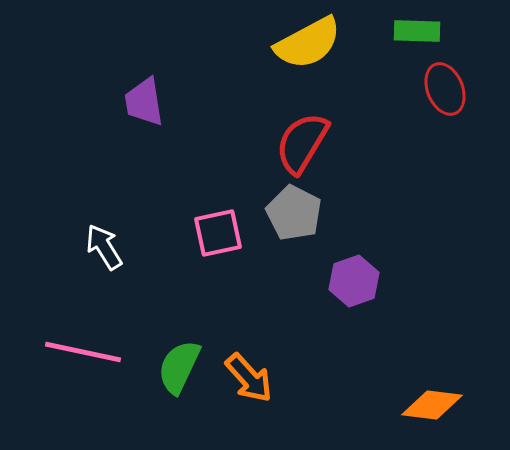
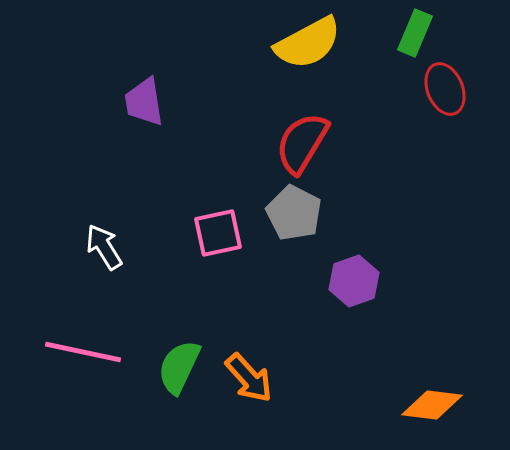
green rectangle: moved 2 px left, 2 px down; rotated 69 degrees counterclockwise
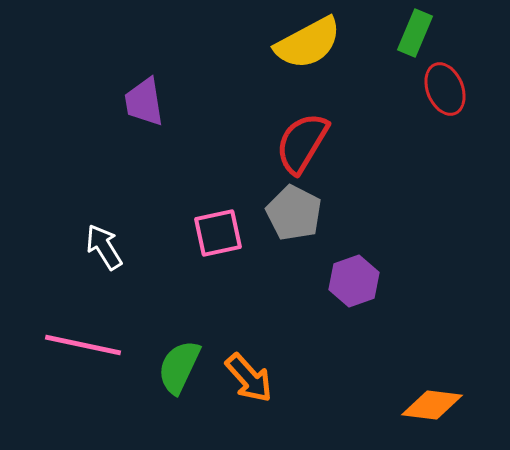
pink line: moved 7 px up
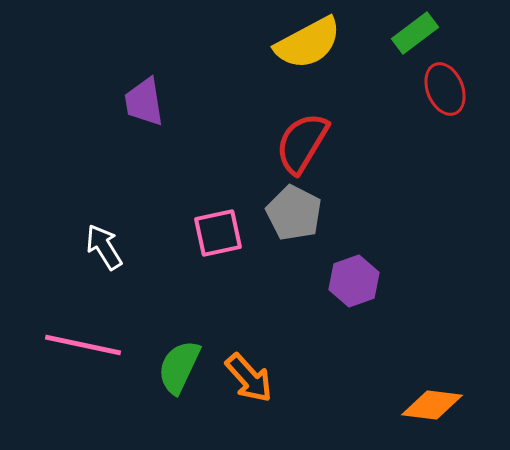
green rectangle: rotated 30 degrees clockwise
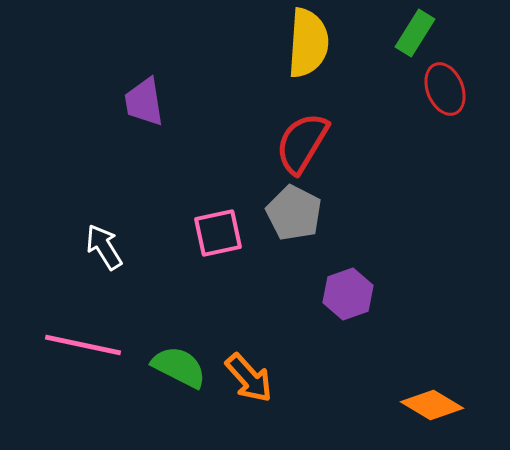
green rectangle: rotated 21 degrees counterclockwise
yellow semicircle: rotated 58 degrees counterclockwise
purple hexagon: moved 6 px left, 13 px down
green semicircle: rotated 92 degrees clockwise
orange diamond: rotated 24 degrees clockwise
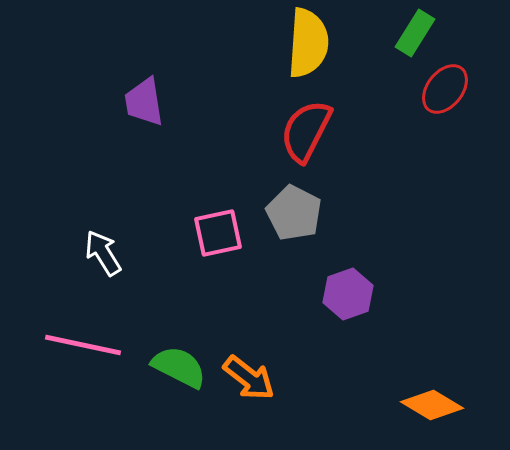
red ellipse: rotated 60 degrees clockwise
red semicircle: moved 4 px right, 12 px up; rotated 4 degrees counterclockwise
white arrow: moved 1 px left, 6 px down
orange arrow: rotated 10 degrees counterclockwise
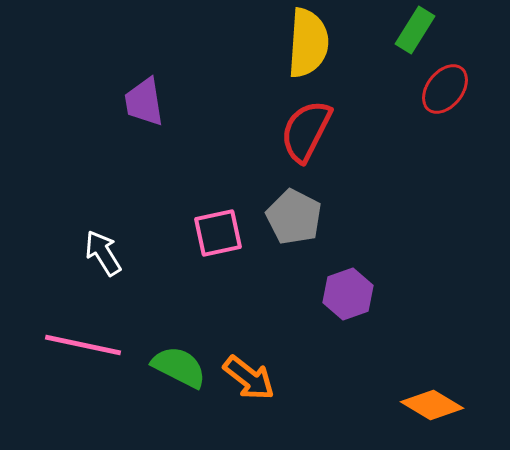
green rectangle: moved 3 px up
gray pentagon: moved 4 px down
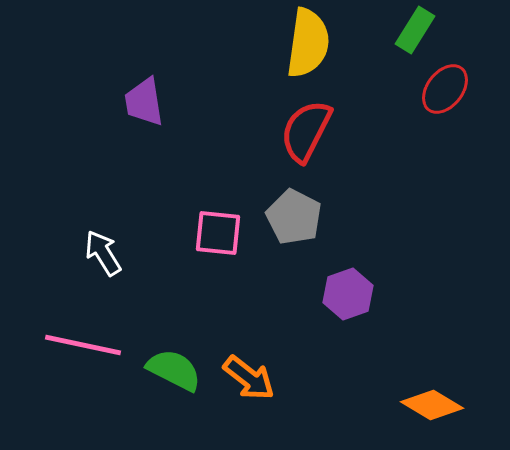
yellow semicircle: rotated 4 degrees clockwise
pink square: rotated 18 degrees clockwise
green semicircle: moved 5 px left, 3 px down
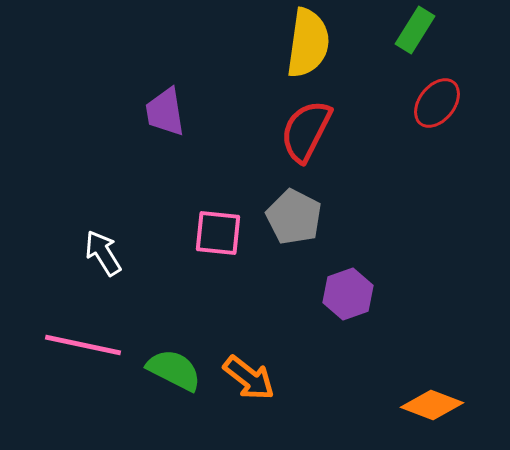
red ellipse: moved 8 px left, 14 px down
purple trapezoid: moved 21 px right, 10 px down
orange diamond: rotated 10 degrees counterclockwise
